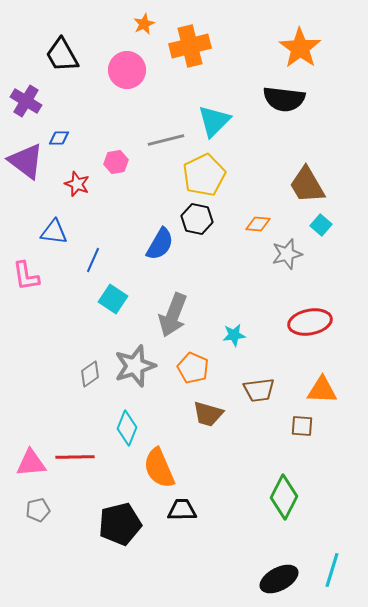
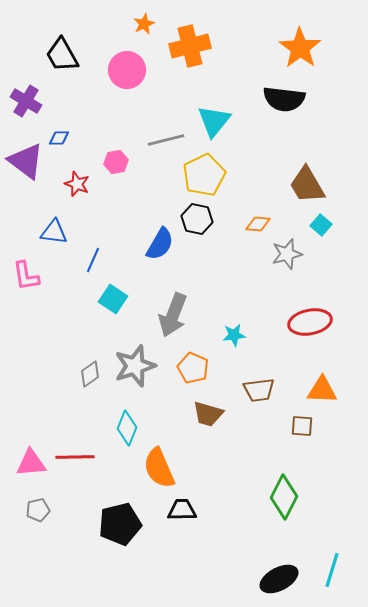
cyan triangle at (214, 121): rotated 6 degrees counterclockwise
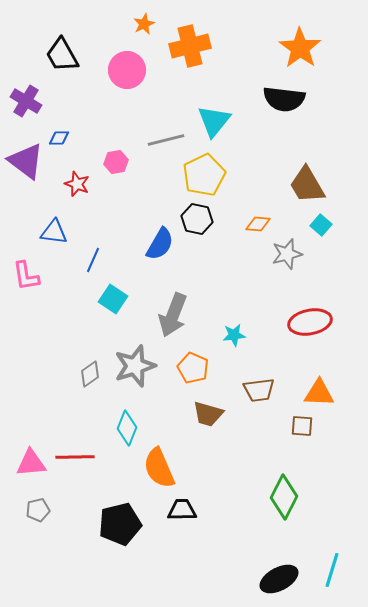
orange triangle at (322, 390): moved 3 px left, 3 px down
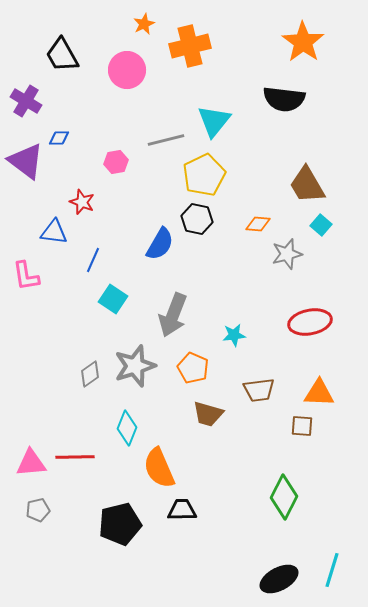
orange star at (300, 48): moved 3 px right, 6 px up
red star at (77, 184): moved 5 px right, 18 px down
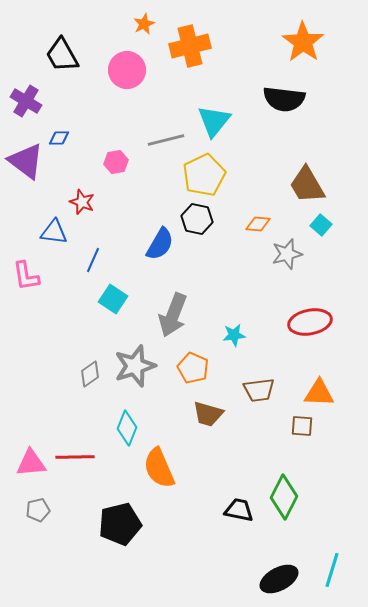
black trapezoid at (182, 510): moved 57 px right; rotated 12 degrees clockwise
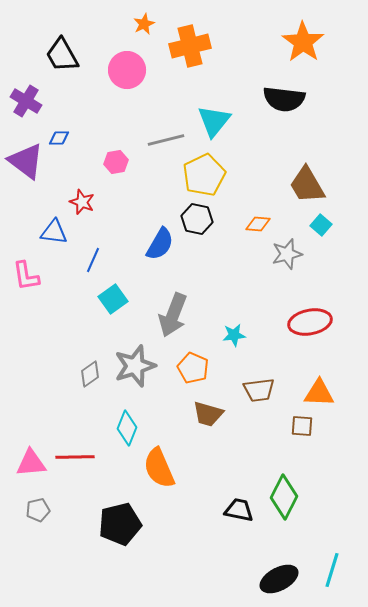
cyan square at (113, 299): rotated 20 degrees clockwise
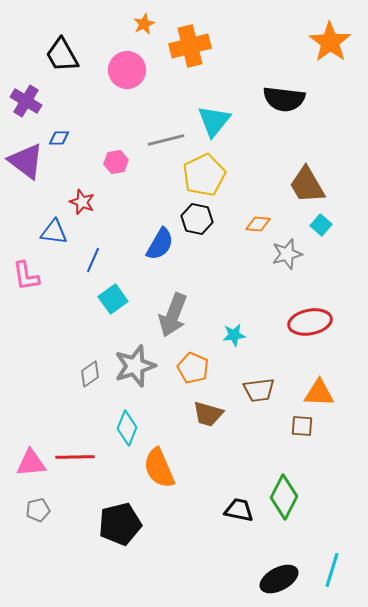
orange star at (303, 42): moved 27 px right
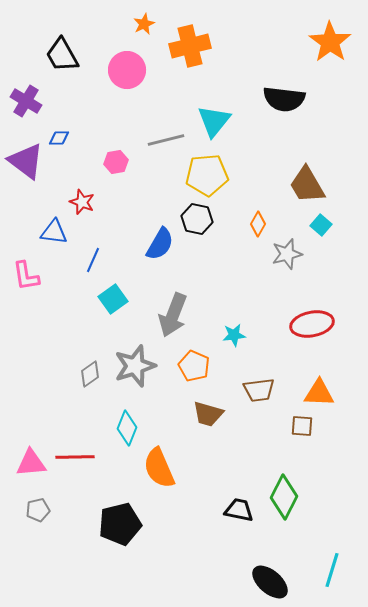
yellow pentagon at (204, 175): moved 3 px right; rotated 21 degrees clockwise
orange diamond at (258, 224): rotated 65 degrees counterclockwise
red ellipse at (310, 322): moved 2 px right, 2 px down
orange pentagon at (193, 368): moved 1 px right, 2 px up
black ellipse at (279, 579): moved 9 px left, 3 px down; rotated 69 degrees clockwise
